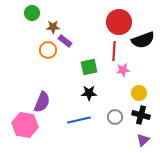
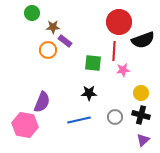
green square: moved 4 px right, 4 px up; rotated 18 degrees clockwise
yellow circle: moved 2 px right
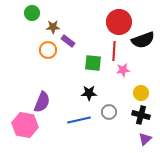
purple rectangle: moved 3 px right
gray circle: moved 6 px left, 5 px up
purple triangle: moved 2 px right, 1 px up
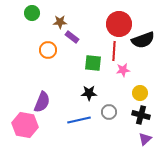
red circle: moved 2 px down
brown star: moved 7 px right, 5 px up
purple rectangle: moved 4 px right, 4 px up
yellow circle: moved 1 px left
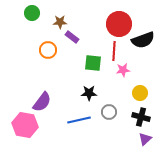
purple semicircle: rotated 15 degrees clockwise
black cross: moved 2 px down
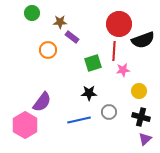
green square: rotated 24 degrees counterclockwise
yellow circle: moved 1 px left, 2 px up
pink hexagon: rotated 20 degrees clockwise
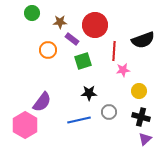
red circle: moved 24 px left, 1 px down
purple rectangle: moved 2 px down
green square: moved 10 px left, 2 px up
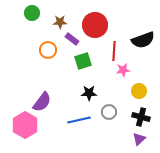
purple triangle: moved 6 px left
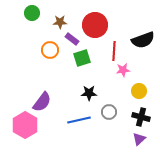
orange circle: moved 2 px right
green square: moved 1 px left, 3 px up
